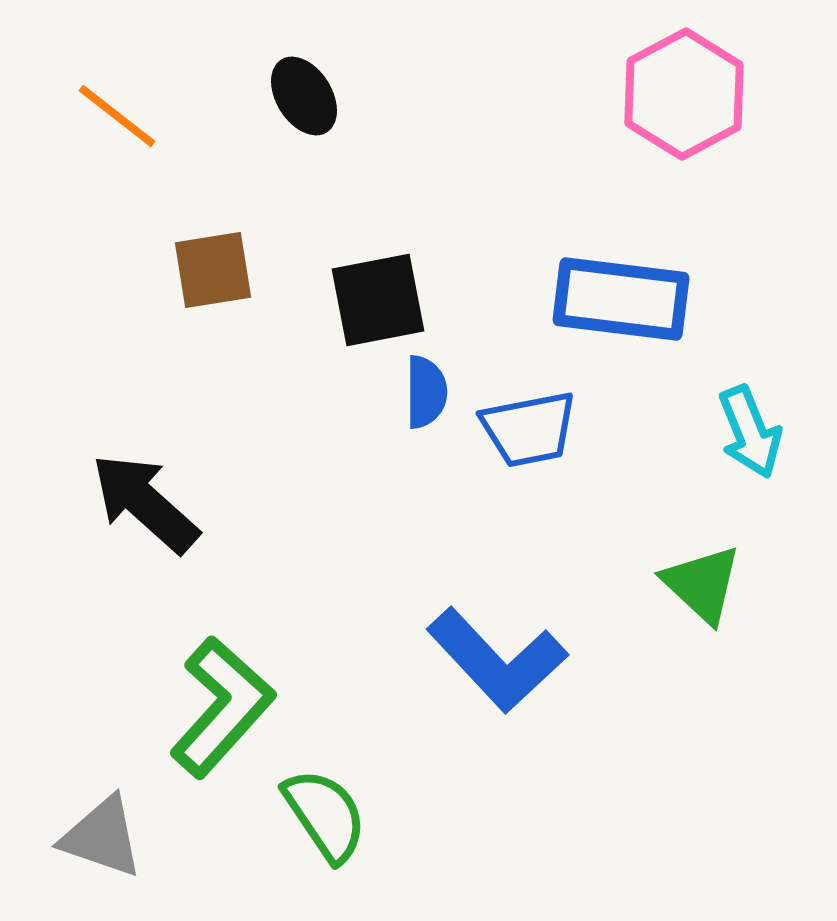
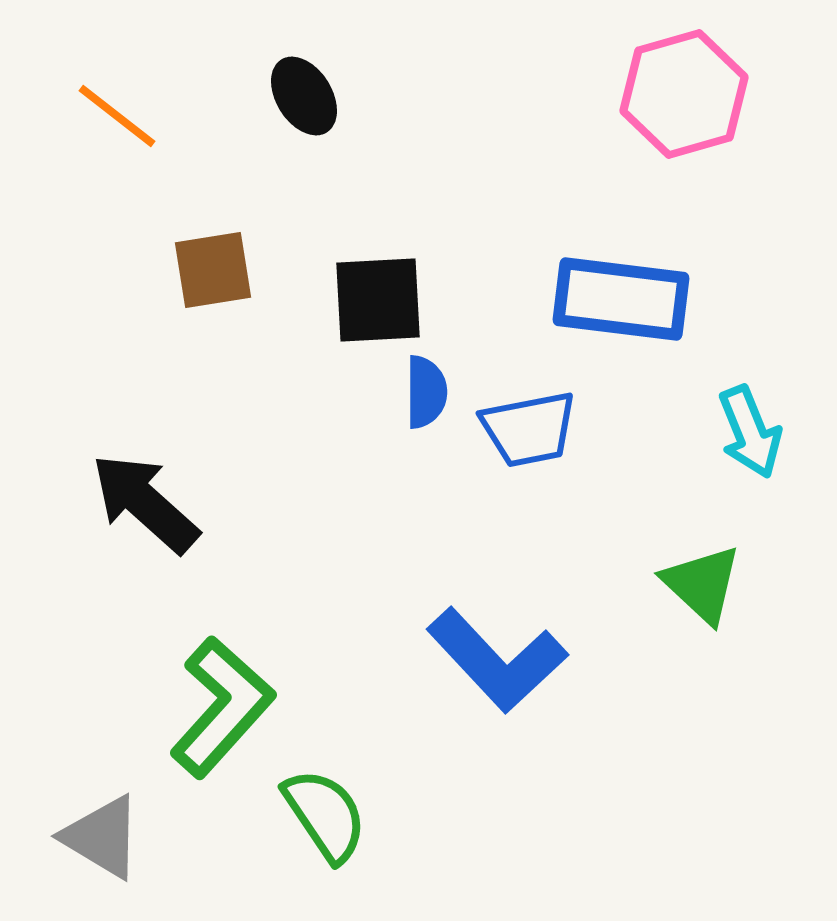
pink hexagon: rotated 12 degrees clockwise
black square: rotated 8 degrees clockwise
gray triangle: rotated 12 degrees clockwise
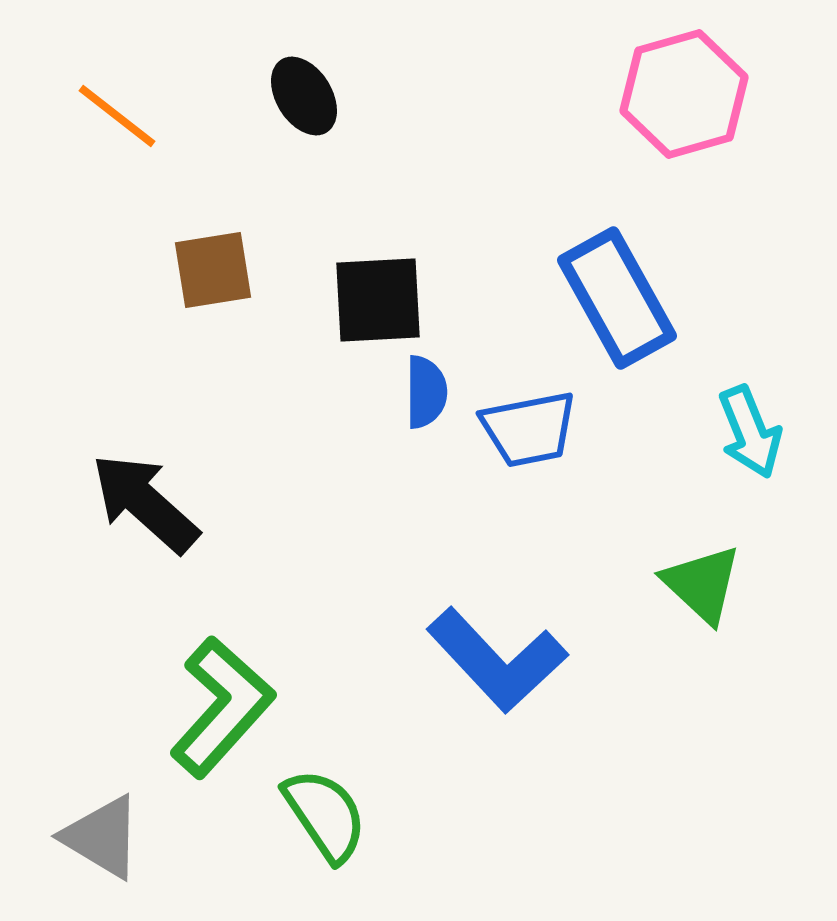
blue rectangle: moved 4 px left, 1 px up; rotated 54 degrees clockwise
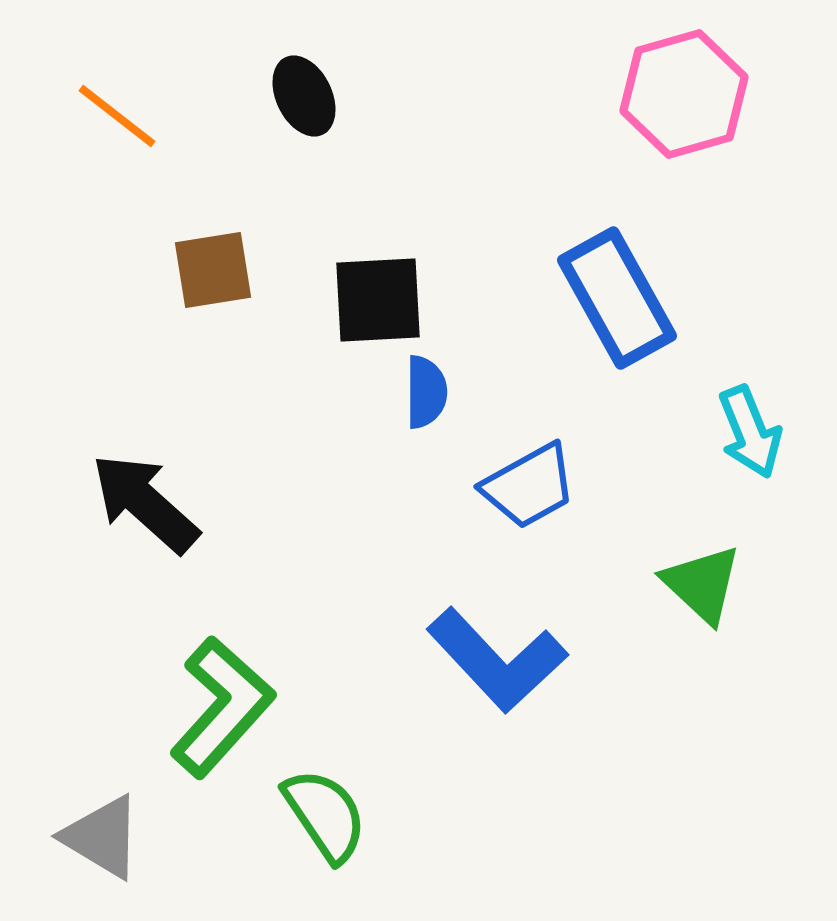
black ellipse: rotated 6 degrees clockwise
blue trapezoid: moved 57 px down; rotated 18 degrees counterclockwise
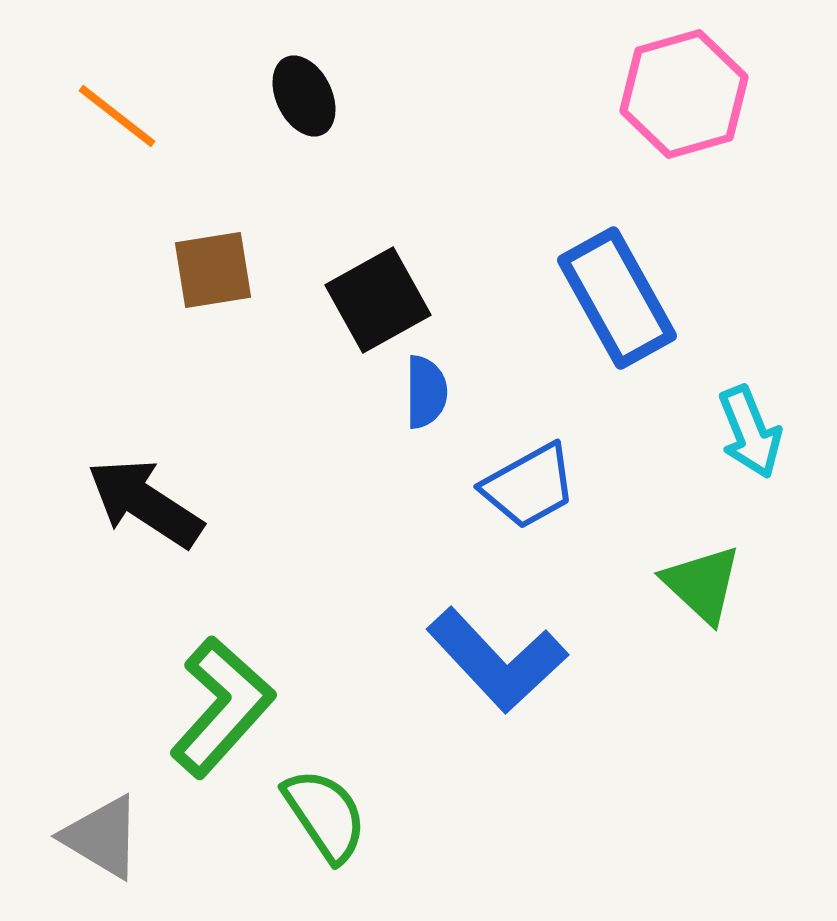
black square: rotated 26 degrees counterclockwise
black arrow: rotated 9 degrees counterclockwise
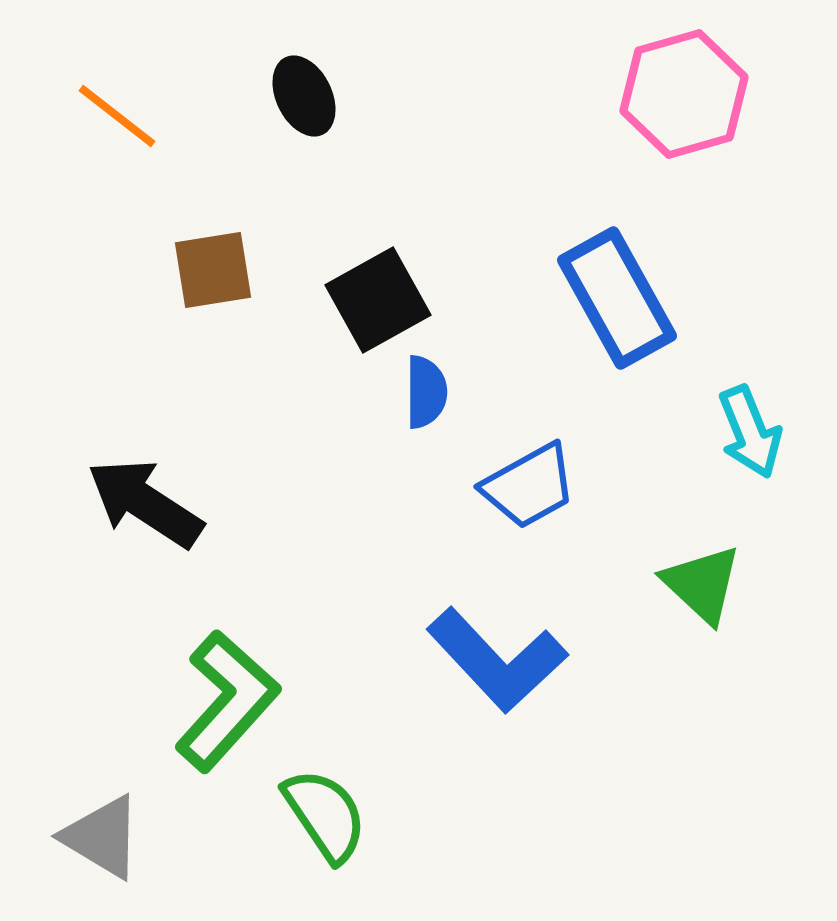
green L-shape: moved 5 px right, 6 px up
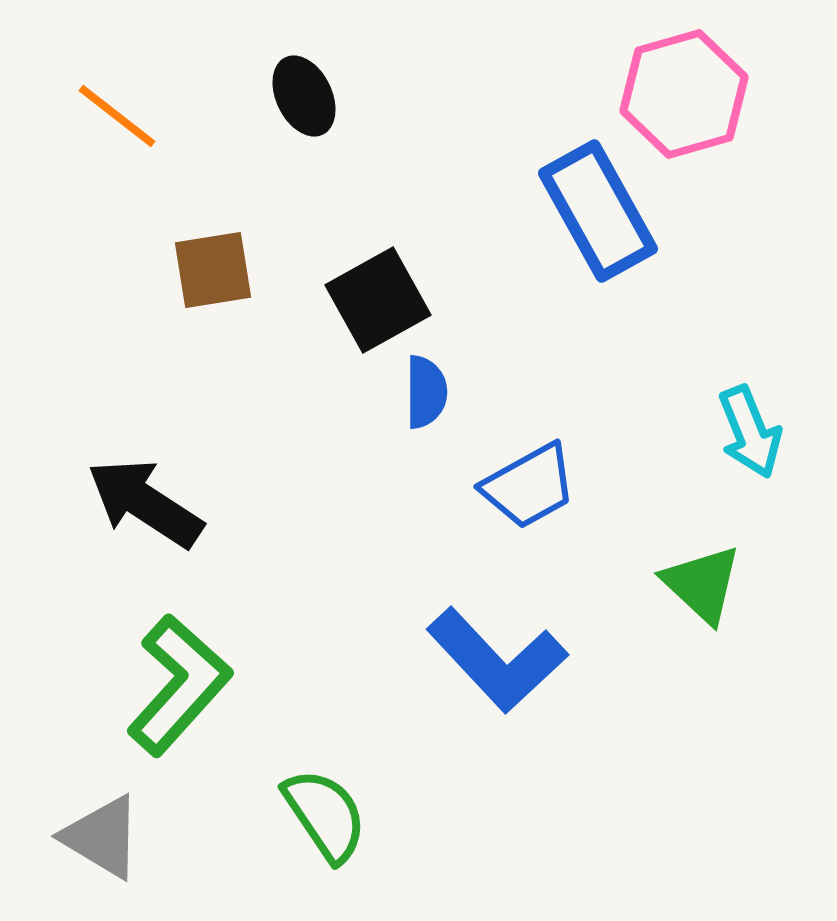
blue rectangle: moved 19 px left, 87 px up
green L-shape: moved 48 px left, 16 px up
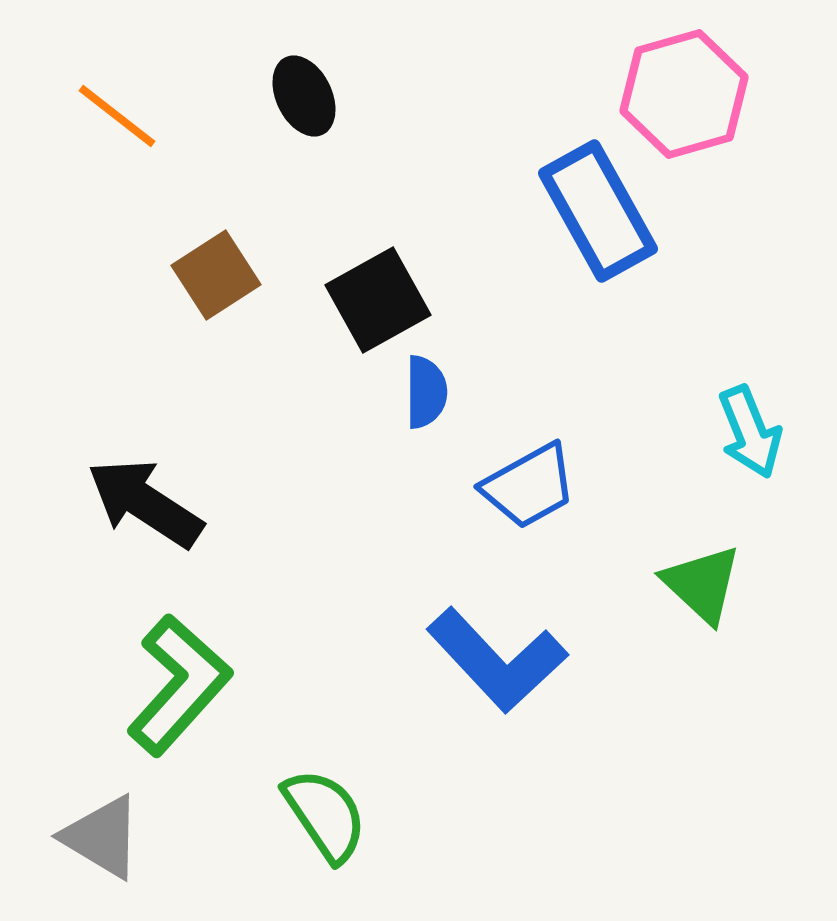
brown square: moved 3 px right, 5 px down; rotated 24 degrees counterclockwise
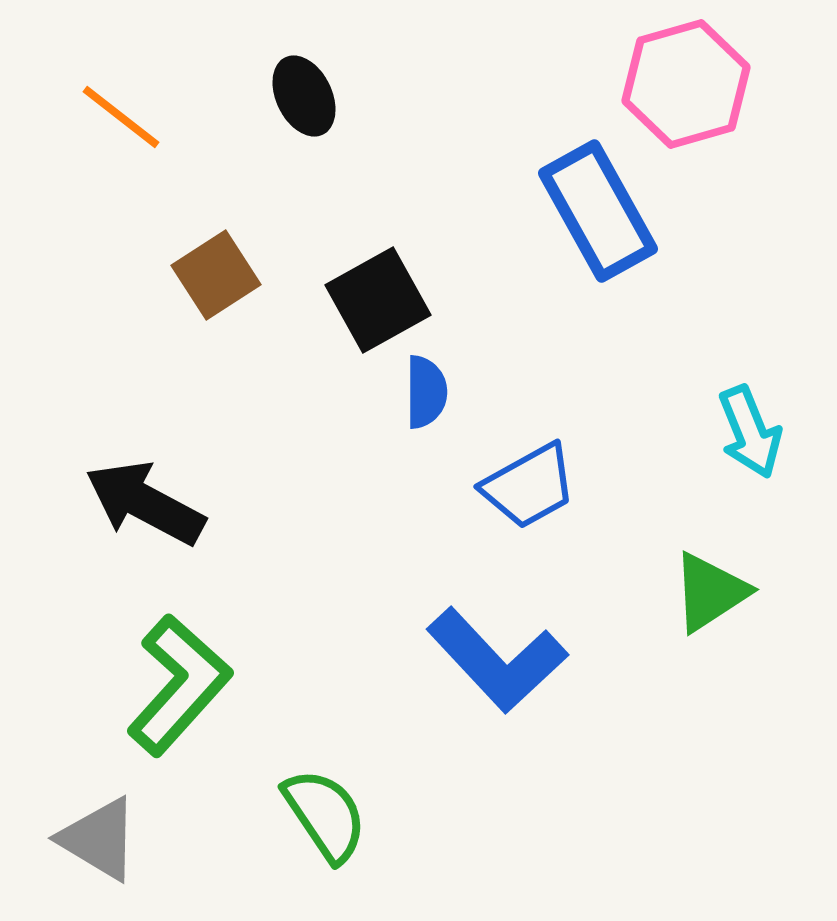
pink hexagon: moved 2 px right, 10 px up
orange line: moved 4 px right, 1 px down
black arrow: rotated 5 degrees counterclockwise
green triangle: moved 8 px right, 8 px down; rotated 44 degrees clockwise
gray triangle: moved 3 px left, 2 px down
